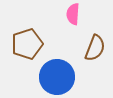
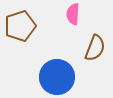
brown pentagon: moved 7 px left, 18 px up
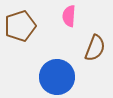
pink semicircle: moved 4 px left, 2 px down
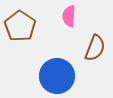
brown pentagon: rotated 20 degrees counterclockwise
blue circle: moved 1 px up
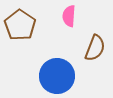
brown pentagon: moved 1 px up
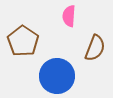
brown pentagon: moved 3 px right, 16 px down
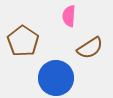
brown semicircle: moved 5 px left; rotated 36 degrees clockwise
blue circle: moved 1 px left, 2 px down
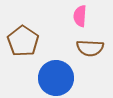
pink semicircle: moved 11 px right
brown semicircle: rotated 36 degrees clockwise
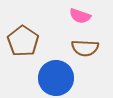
pink semicircle: rotated 75 degrees counterclockwise
brown semicircle: moved 5 px left
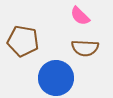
pink semicircle: rotated 25 degrees clockwise
brown pentagon: rotated 24 degrees counterclockwise
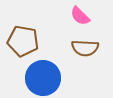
blue circle: moved 13 px left
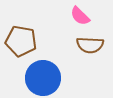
brown pentagon: moved 2 px left
brown semicircle: moved 5 px right, 3 px up
